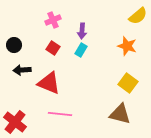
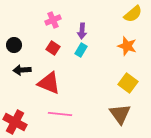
yellow semicircle: moved 5 px left, 2 px up
brown triangle: rotated 40 degrees clockwise
red cross: rotated 10 degrees counterclockwise
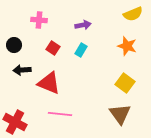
yellow semicircle: rotated 18 degrees clockwise
pink cross: moved 14 px left; rotated 28 degrees clockwise
purple arrow: moved 1 px right, 6 px up; rotated 105 degrees counterclockwise
yellow square: moved 3 px left
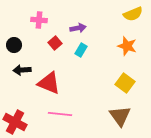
purple arrow: moved 5 px left, 3 px down
red square: moved 2 px right, 5 px up; rotated 16 degrees clockwise
brown triangle: moved 2 px down
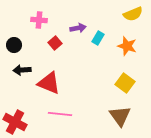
cyan rectangle: moved 17 px right, 12 px up
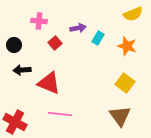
pink cross: moved 1 px down
